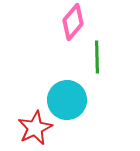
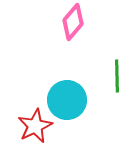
green line: moved 20 px right, 19 px down
red star: moved 2 px up
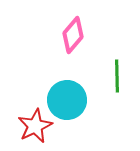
pink diamond: moved 13 px down
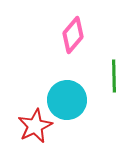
green line: moved 3 px left
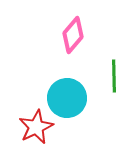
cyan circle: moved 2 px up
red star: moved 1 px right, 1 px down
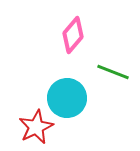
green line: moved 1 px left, 4 px up; rotated 68 degrees counterclockwise
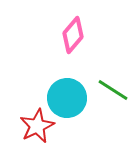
green line: moved 18 px down; rotated 12 degrees clockwise
red star: moved 1 px right, 1 px up
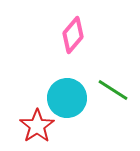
red star: rotated 8 degrees counterclockwise
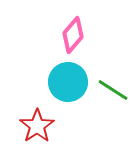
cyan circle: moved 1 px right, 16 px up
